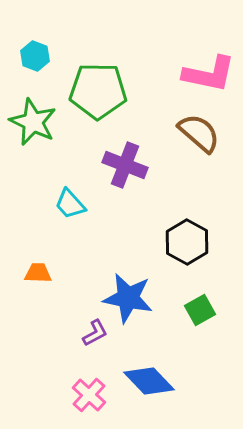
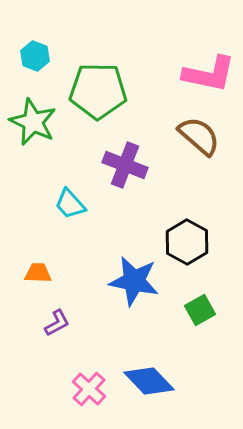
brown semicircle: moved 3 px down
blue star: moved 6 px right, 17 px up
purple L-shape: moved 38 px left, 10 px up
pink cross: moved 6 px up
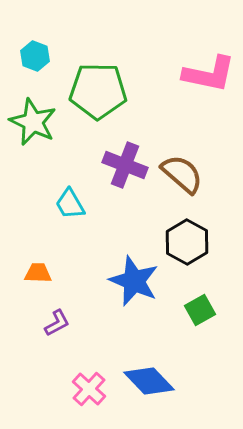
brown semicircle: moved 17 px left, 38 px down
cyan trapezoid: rotated 12 degrees clockwise
blue star: rotated 12 degrees clockwise
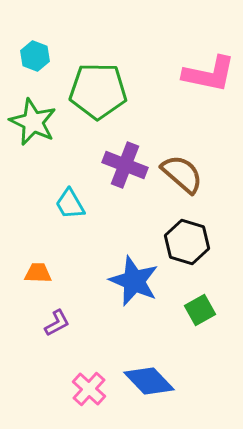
black hexagon: rotated 12 degrees counterclockwise
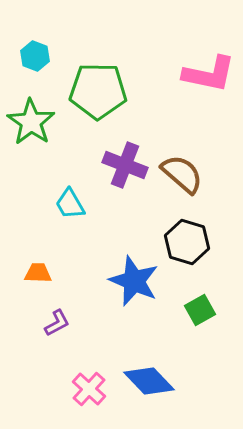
green star: moved 2 px left; rotated 9 degrees clockwise
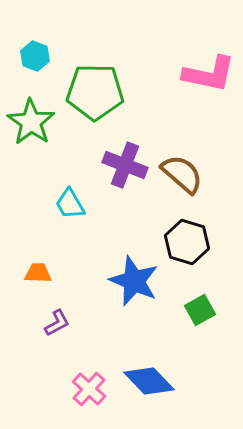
green pentagon: moved 3 px left, 1 px down
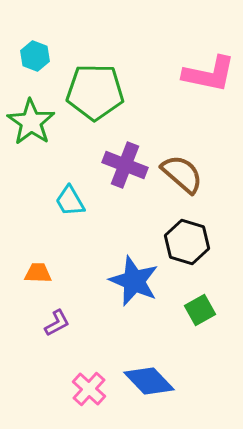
cyan trapezoid: moved 3 px up
